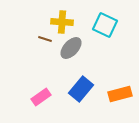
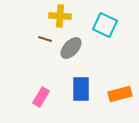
yellow cross: moved 2 px left, 6 px up
blue rectangle: rotated 40 degrees counterclockwise
pink rectangle: rotated 24 degrees counterclockwise
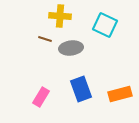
gray ellipse: rotated 40 degrees clockwise
blue rectangle: rotated 20 degrees counterclockwise
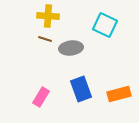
yellow cross: moved 12 px left
orange rectangle: moved 1 px left
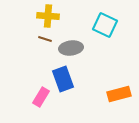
blue rectangle: moved 18 px left, 10 px up
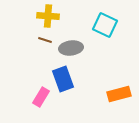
brown line: moved 1 px down
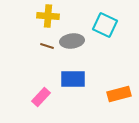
brown line: moved 2 px right, 6 px down
gray ellipse: moved 1 px right, 7 px up
blue rectangle: moved 10 px right; rotated 70 degrees counterclockwise
pink rectangle: rotated 12 degrees clockwise
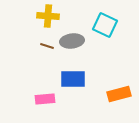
pink rectangle: moved 4 px right, 2 px down; rotated 42 degrees clockwise
